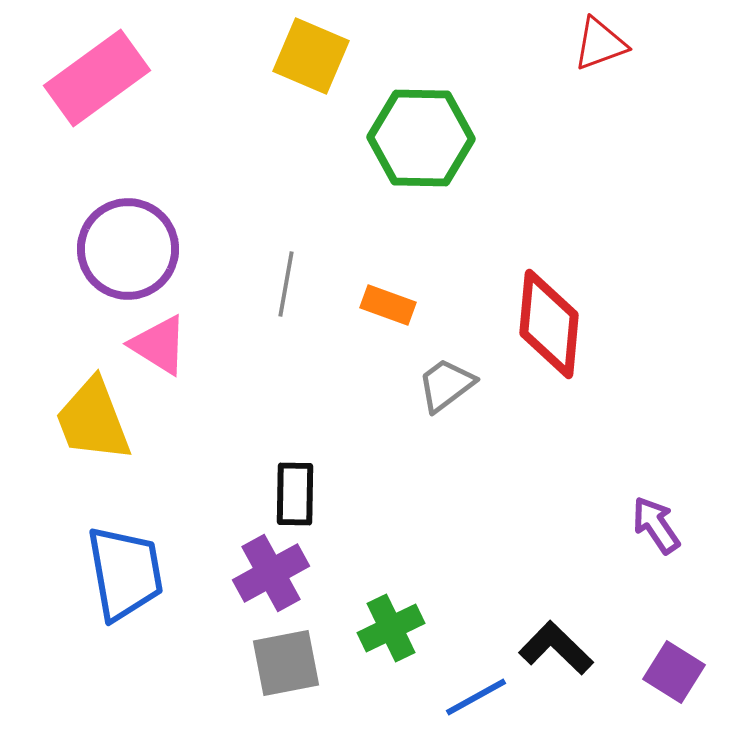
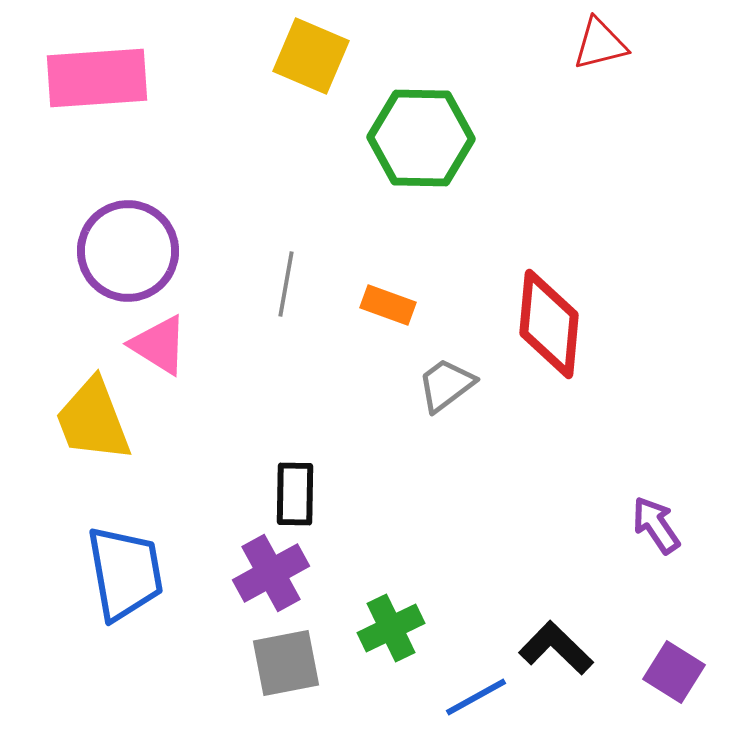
red triangle: rotated 6 degrees clockwise
pink rectangle: rotated 32 degrees clockwise
purple circle: moved 2 px down
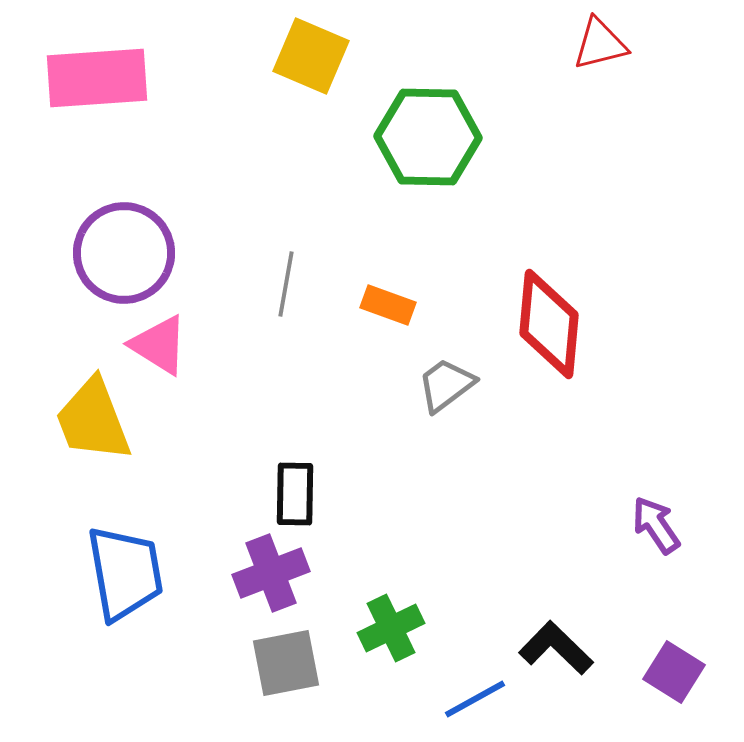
green hexagon: moved 7 px right, 1 px up
purple circle: moved 4 px left, 2 px down
purple cross: rotated 8 degrees clockwise
blue line: moved 1 px left, 2 px down
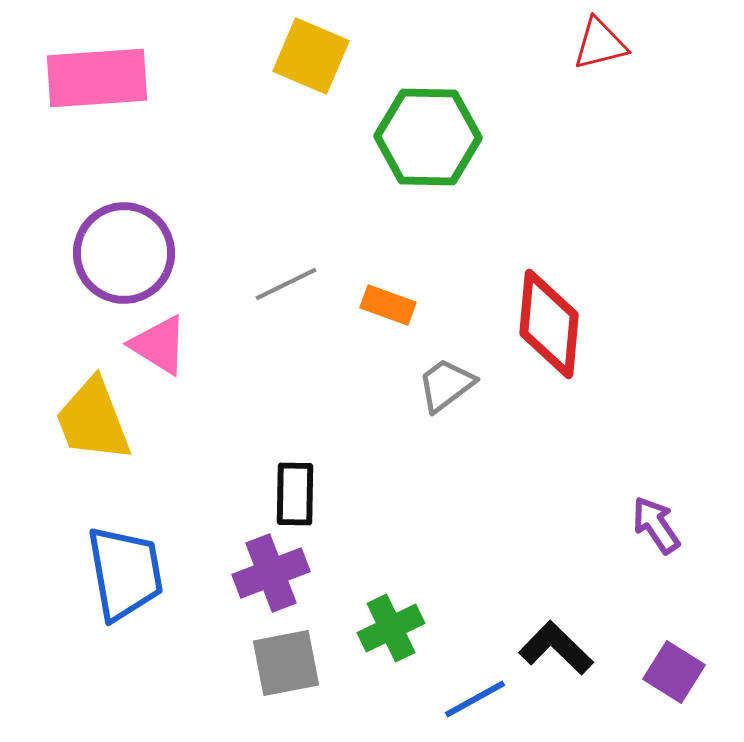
gray line: rotated 54 degrees clockwise
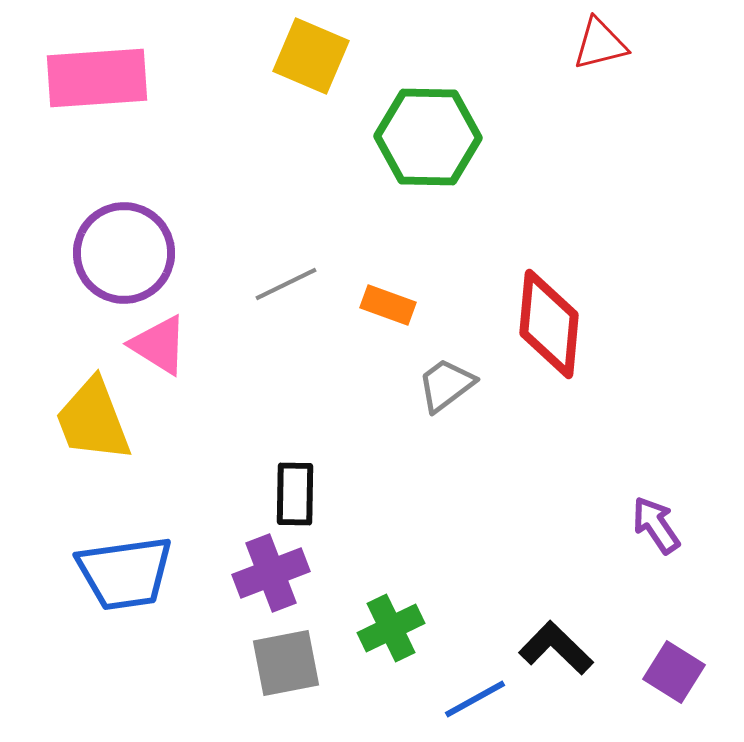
blue trapezoid: rotated 92 degrees clockwise
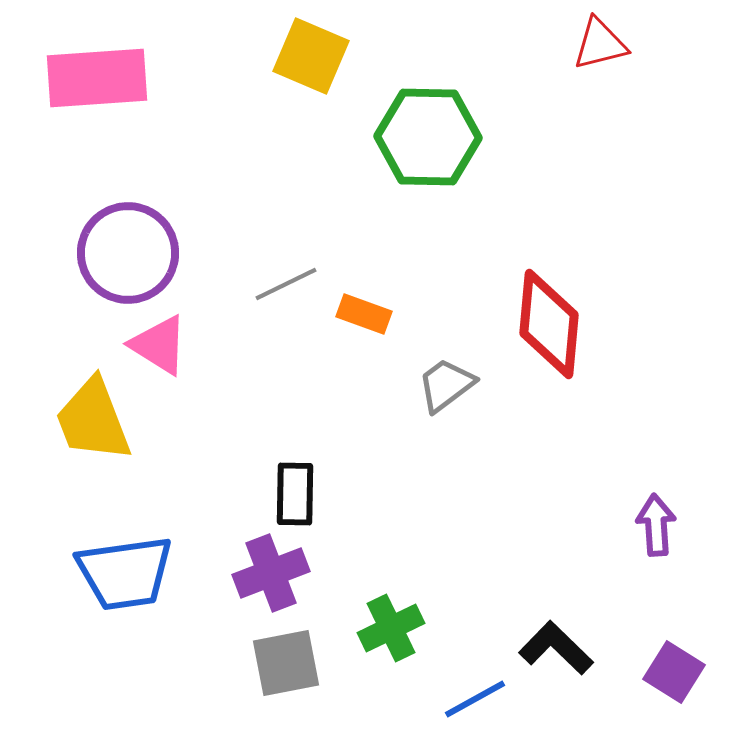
purple circle: moved 4 px right
orange rectangle: moved 24 px left, 9 px down
purple arrow: rotated 30 degrees clockwise
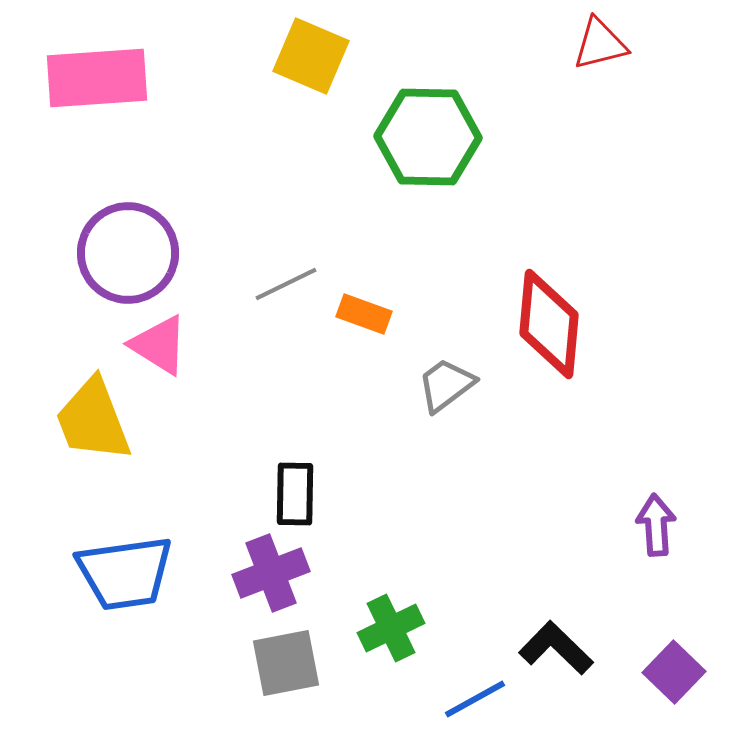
purple square: rotated 12 degrees clockwise
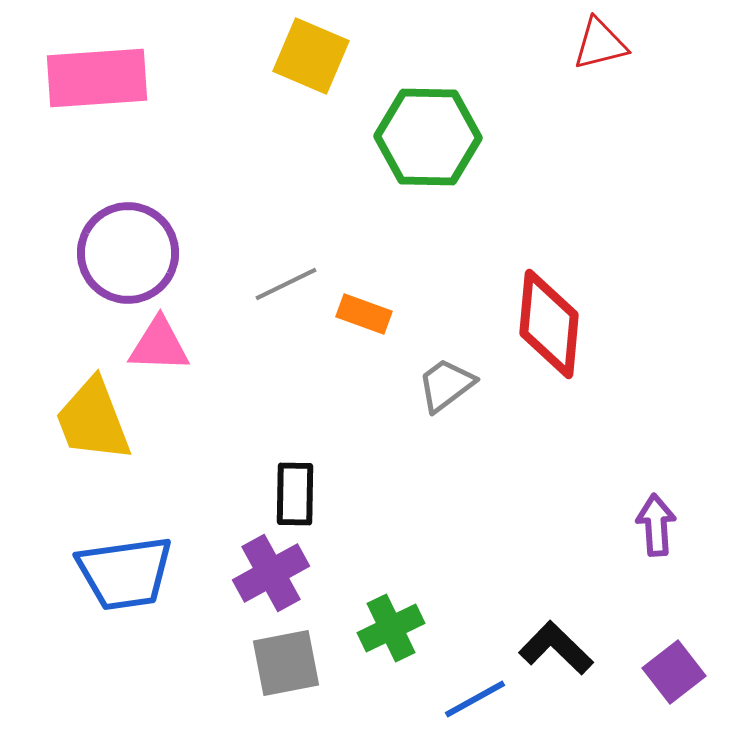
pink triangle: rotated 30 degrees counterclockwise
purple cross: rotated 8 degrees counterclockwise
purple square: rotated 8 degrees clockwise
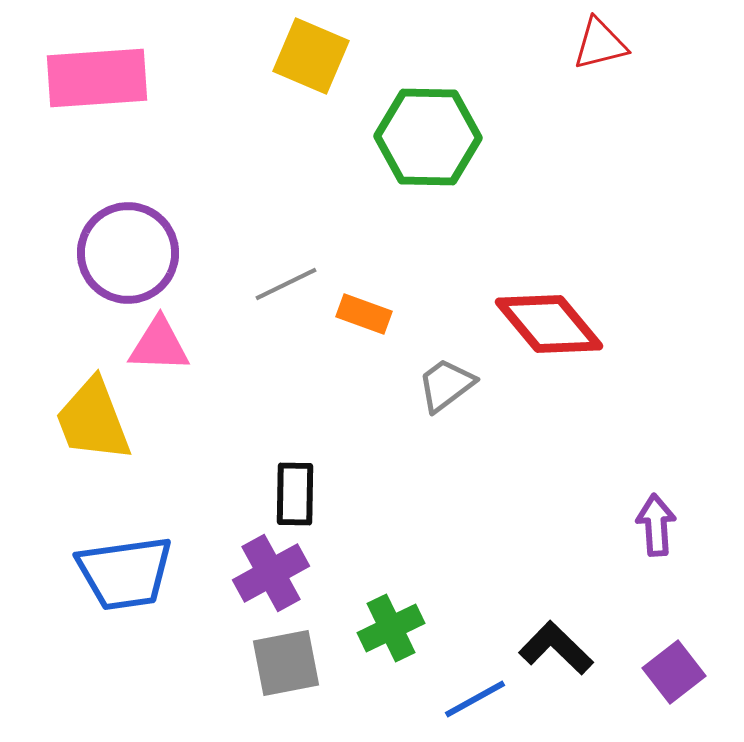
red diamond: rotated 45 degrees counterclockwise
